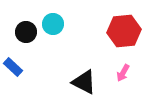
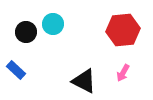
red hexagon: moved 1 px left, 1 px up
blue rectangle: moved 3 px right, 3 px down
black triangle: moved 1 px up
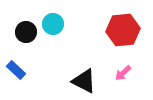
pink arrow: rotated 18 degrees clockwise
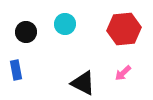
cyan circle: moved 12 px right
red hexagon: moved 1 px right, 1 px up
blue rectangle: rotated 36 degrees clockwise
black triangle: moved 1 px left, 2 px down
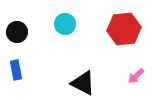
black circle: moved 9 px left
pink arrow: moved 13 px right, 3 px down
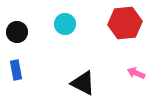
red hexagon: moved 1 px right, 6 px up
pink arrow: moved 3 px up; rotated 66 degrees clockwise
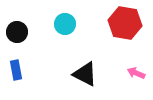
red hexagon: rotated 16 degrees clockwise
black triangle: moved 2 px right, 9 px up
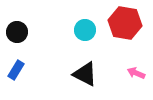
cyan circle: moved 20 px right, 6 px down
blue rectangle: rotated 42 degrees clockwise
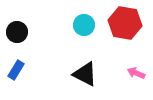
cyan circle: moved 1 px left, 5 px up
